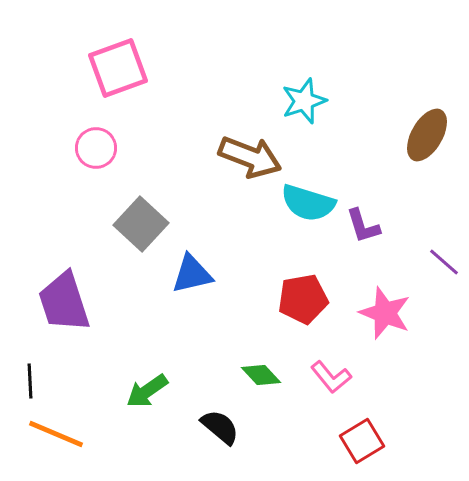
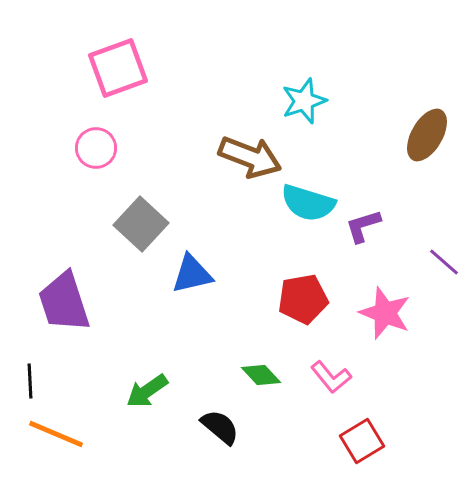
purple L-shape: rotated 90 degrees clockwise
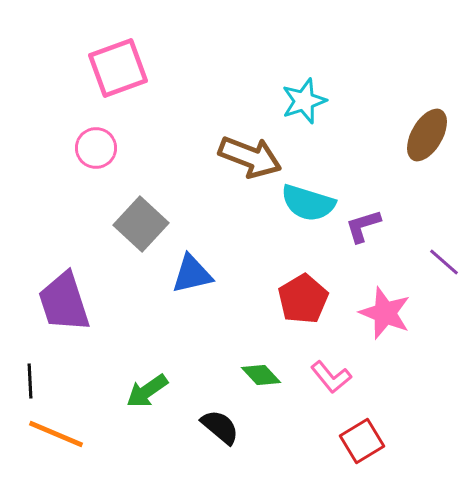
red pentagon: rotated 21 degrees counterclockwise
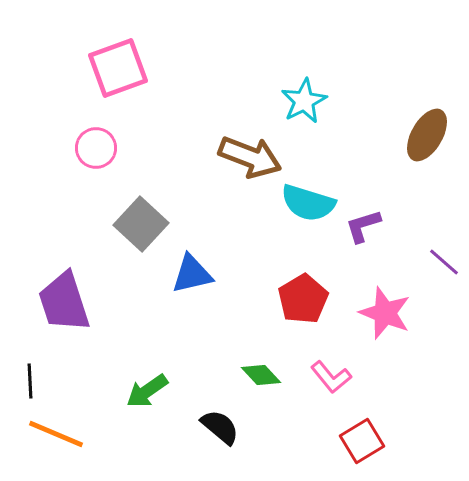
cyan star: rotated 9 degrees counterclockwise
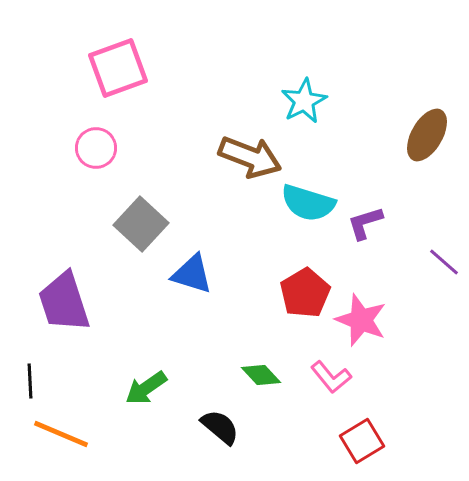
purple L-shape: moved 2 px right, 3 px up
blue triangle: rotated 30 degrees clockwise
red pentagon: moved 2 px right, 6 px up
pink star: moved 24 px left, 7 px down
green arrow: moved 1 px left, 3 px up
orange line: moved 5 px right
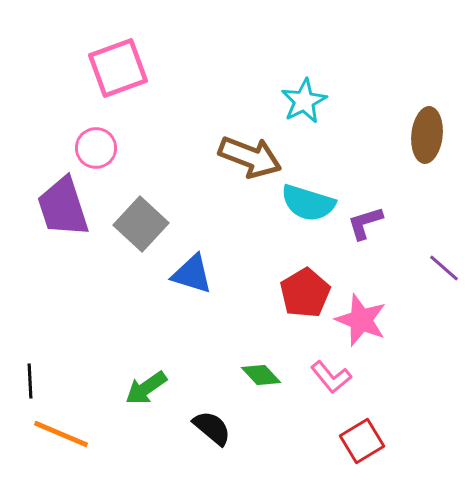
brown ellipse: rotated 24 degrees counterclockwise
purple line: moved 6 px down
purple trapezoid: moved 1 px left, 95 px up
black semicircle: moved 8 px left, 1 px down
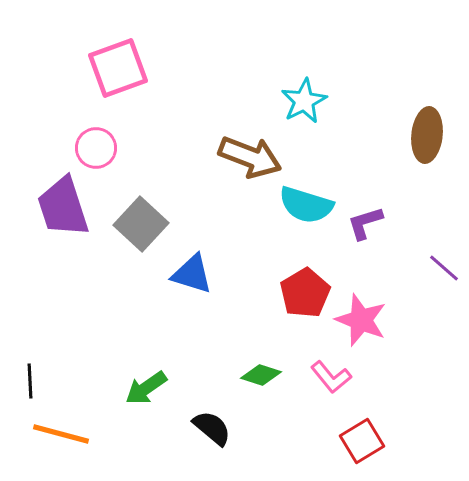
cyan semicircle: moved 2 px left, 2 px down
green diamond: rotated 30 degrees counterclockwise
orange line: rotated 8 degrees counterclockwise
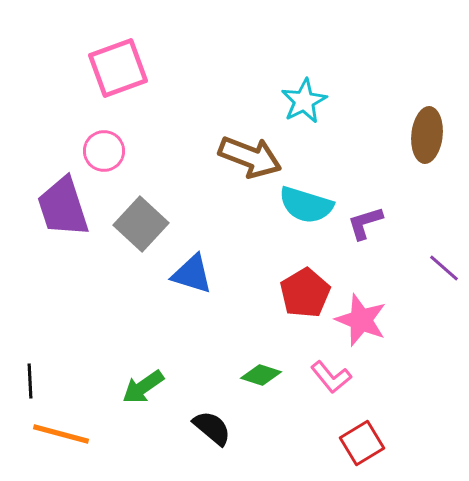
pink circle: moved 8 px right, 3 px down
green arrow: moved 3 px left, 1 px up
red square: moved 2 px down
